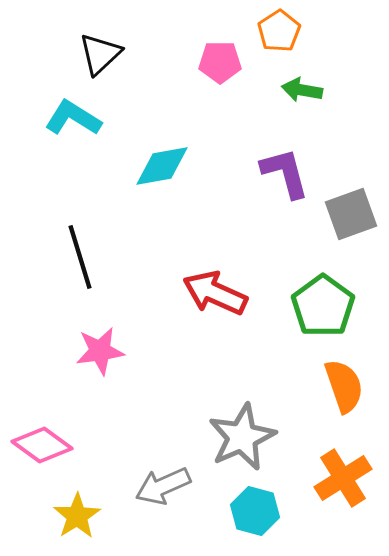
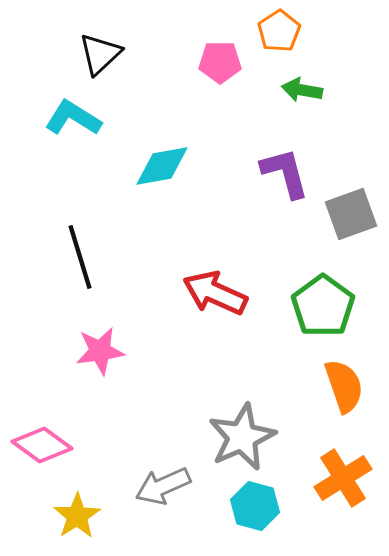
cyan hexagon: moved 5 px up
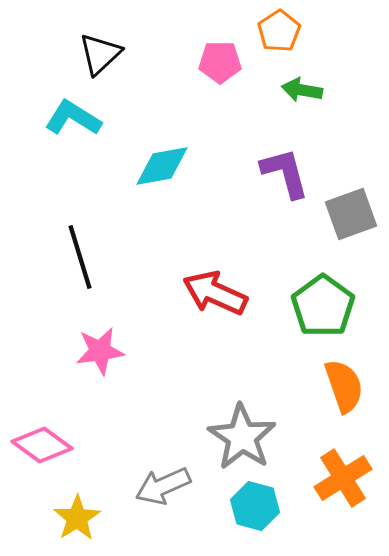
gray star: rotated 14 degrees counterclockwise
yellow star: moved 2 px down
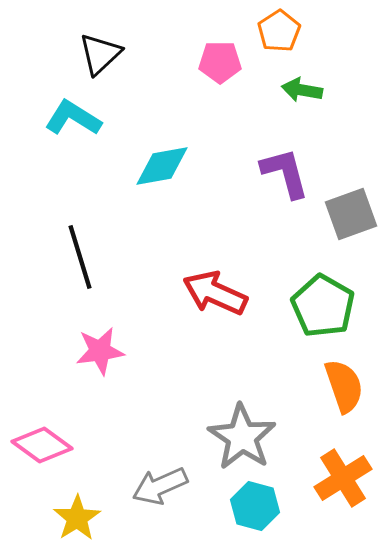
green pentagon: rotated 6 degrees counterclockwise
gray arrow: moved 3 px left
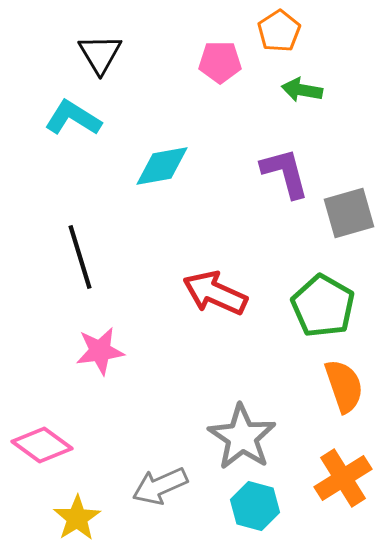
black triangle: rotated 18 degrees counterclockwise
gray square: moved 2 px left, 1 px up; rotated 4 degrees clockwise
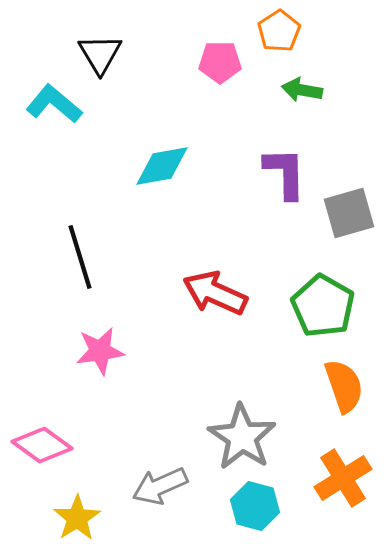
cyan L-shape: moved 19 px left, 14 px up; rotated 8 degrees clockwise
purple L-shape: rotated 14 degrees clockwise
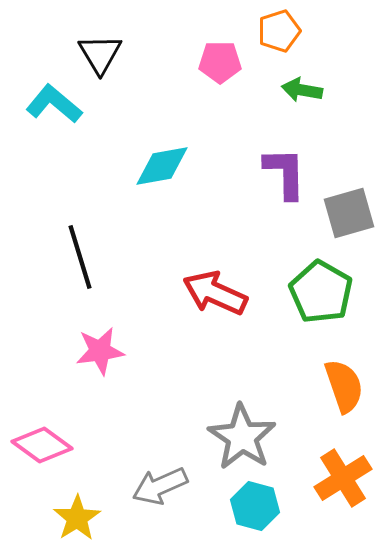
orange pentagon: rotated 15 degrees clockwise
green pentagon: moved 2 px left, 14 px up
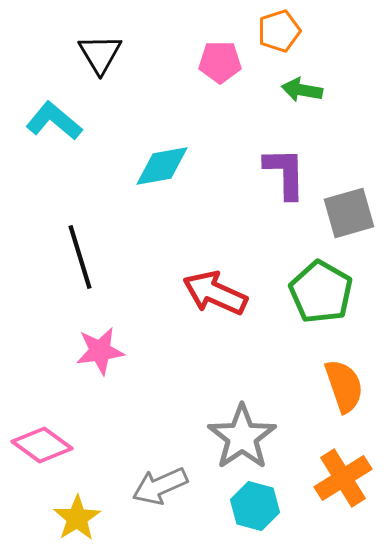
cyan L-shape: moved 17 px down
gray star: rotated 4 degrees clockwise
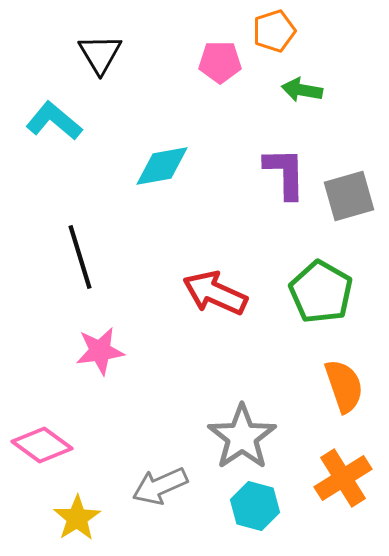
orange pentagon: moved 5 px left
gray square: moved 17 px up
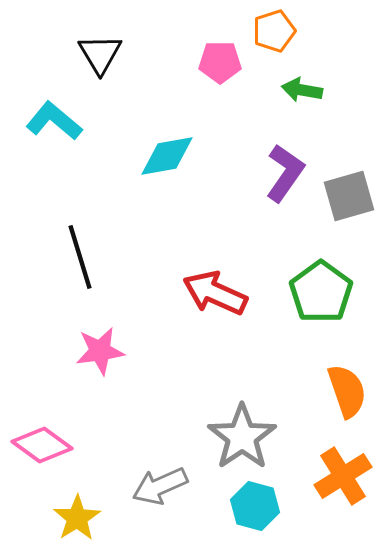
cyan diamond: moved 5 px right, 10 px up
purple L-shape: rotated 36 degrees clockwise
green pentagon: rotated 6 degrees clockwise
orange semicircle: moved 3 px right, 5 px down
orange cross: moved 2 px up
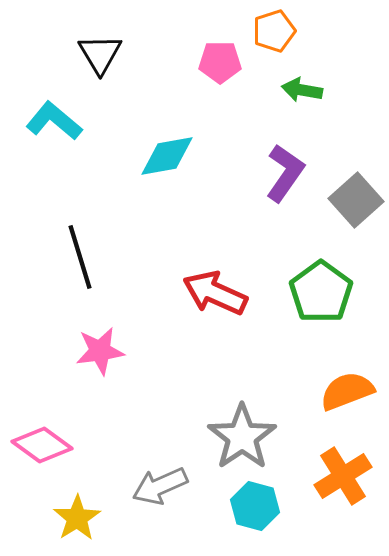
gray square: moved 7 px right, 4 px down; rotated 26 degrees counterclockwise
orange semicircle: rotated 92 degrees counterclockwise
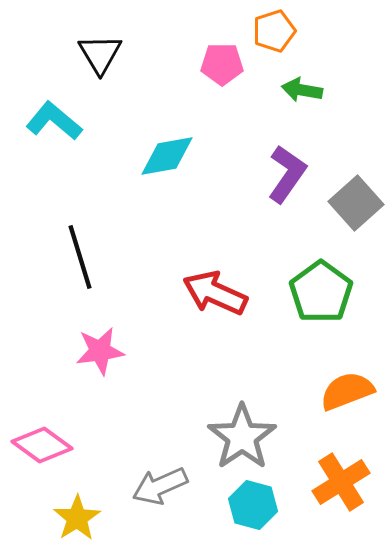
pink pentagon: moved 2 px right, 2 px down
purple L-shape: moved 2 px right, 1 px down
gray square: moved 3 px down
orange cross: moved 2 px left, 6 px down
cyan hexagon: moved 2 px left, 1 px up
